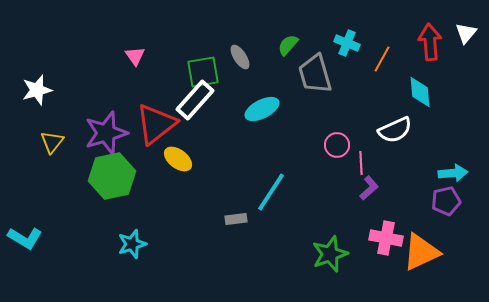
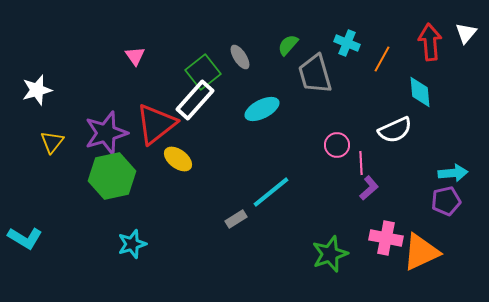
green square: rotated 28 degrees counterclockwise
cyan line: rotated 18 degrees clockwise
gray rectangle: rotated 25 degrees counterclockwise
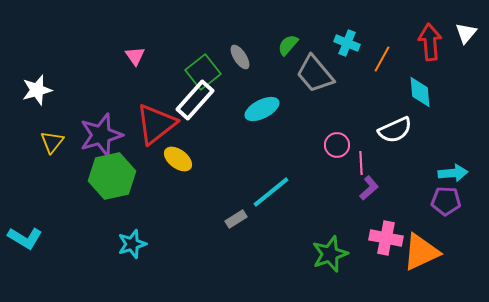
gray trapezoid: rotated 24 degrees counterclockwise
purple star: moved 5 px left, 2 px down
purple pentagon: rotated 16 degrees clockwise
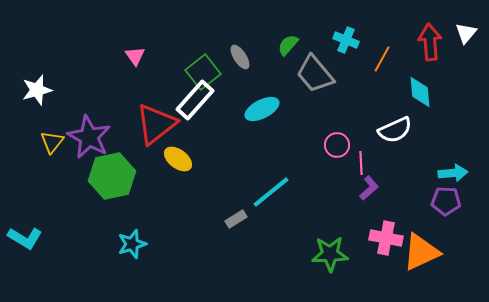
cyan cross: moved 1 px left, 3 px up
purple star: moved 12 px left, 2 px down; rotated 27 degrees counterclockwise
green star: rotated 18 degrees clockwise
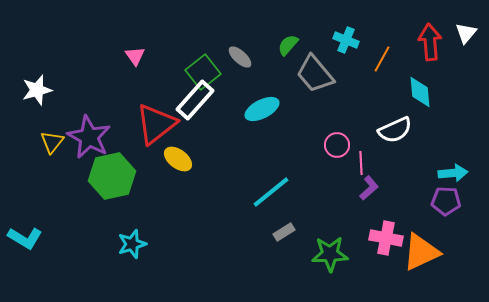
gray ellipse: rotated 15 degrees counterclockwise
gray rectangle: moved 48 px right, 13 px down
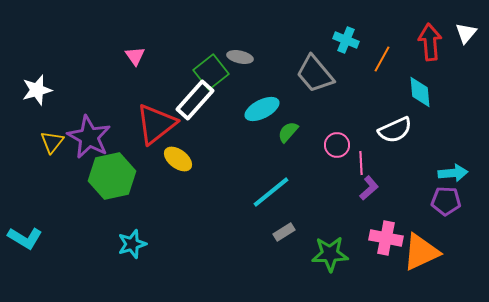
green semicircle: moved 87 px down
gray ellipse: rotated 30 degrees counterclockwise
green square: moved 8 px right
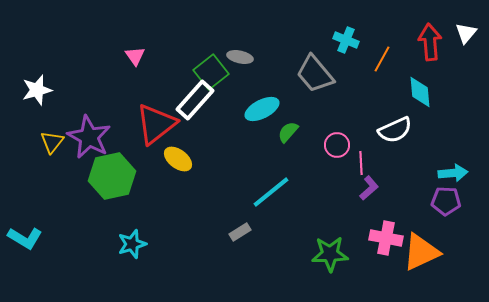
gray rectangle: moved 44 px left
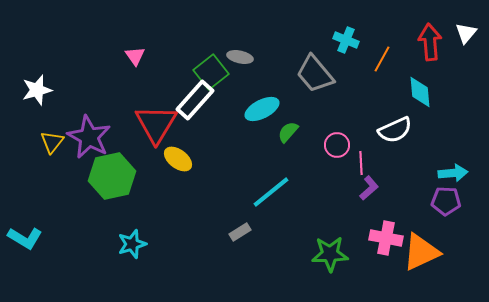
red triangle: rotated 21 degrees counterclockwise
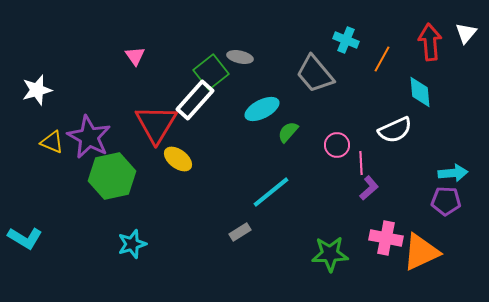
yellow triangle: rotated 45 degrees counterclockwise
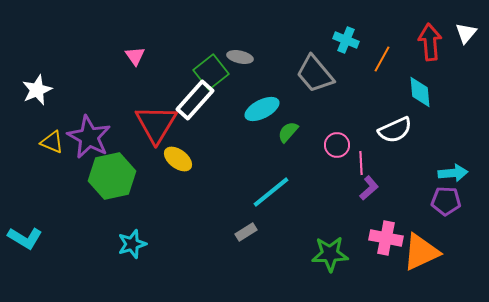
white star: rotated 8 degrees counterclockwise
gray rectangle: moved 6 px right
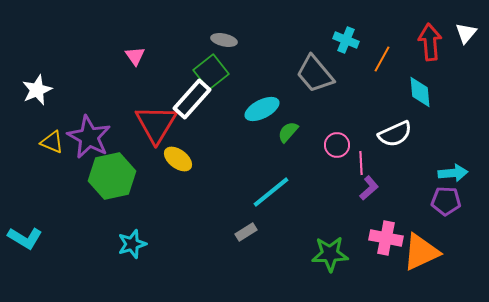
gray ellipse: moved 16 px left, 17 px up
white rectangle: moved 3 px left, 1 px up
white semicircle: moved 4 px down
